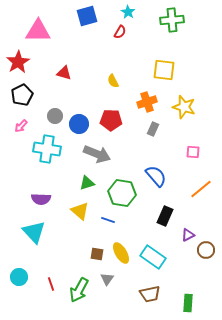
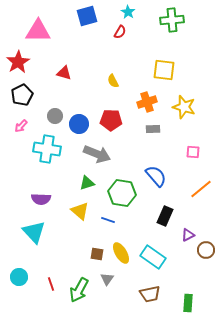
gray rectangle: rotated 64 degrees clockwise
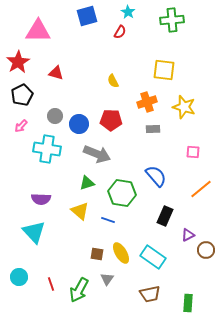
red triangle: moved 8 px left
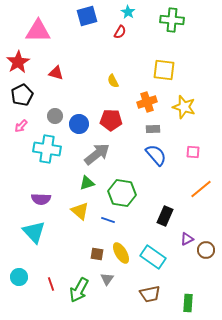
green cross: rotated 10 degrees clockwise
gray arrow: rotated 60 degrees counterclockwise
blue semicircle: moved 21 px up
purple triangle: moved 1 px left, 4 px down
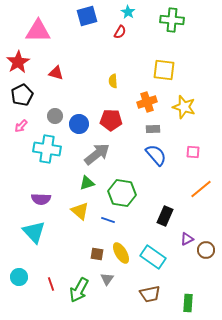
yellow semicircle: rotated 24 degrees clockwise
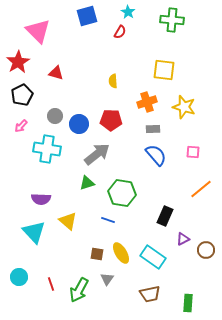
pink triangle: rotated 44 degrees clockwise
yellow triangle: moved 12 px left, 10 px down
purple triangle: moved 4 px left
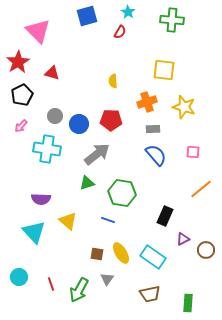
red triangle: moved 4 px left
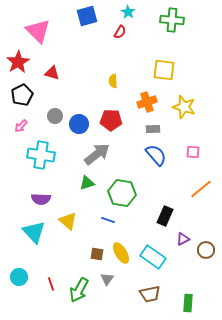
cyan cross: moved 6 px left, 6 px down
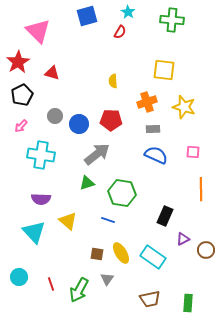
blue semicircle: rotated 25 degrees counterclockwise
orange line: rotated 50 degrees counterclockwise
brown trapezoid: moved 5 px down
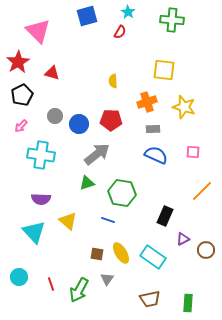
orange line: moved 1 px right, 2 px down; rotated 45 degrees clockwise
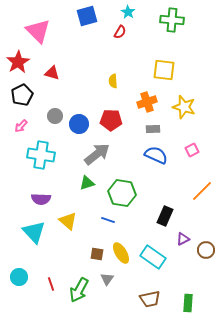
pink square: moved 1 px left, 2 px up; rotated 32 degrees counterclockwise
